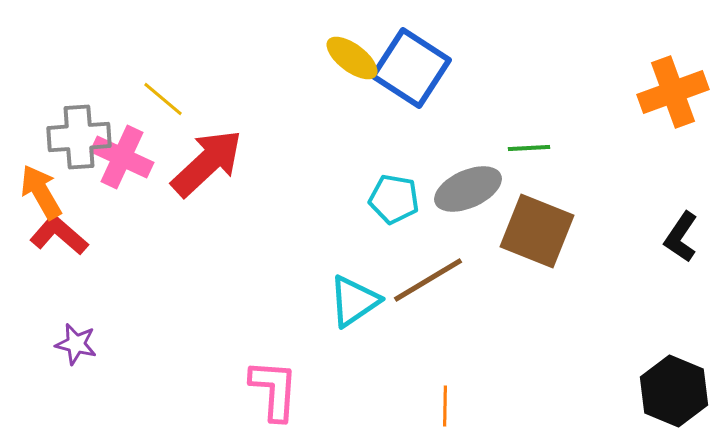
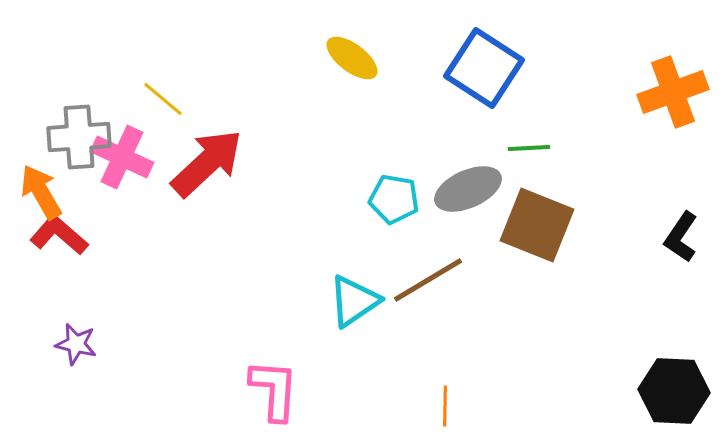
blue square: moved 73 px right
brown square: moved 6 px up
black hexagon: rotated 20 degrees counterclockwise
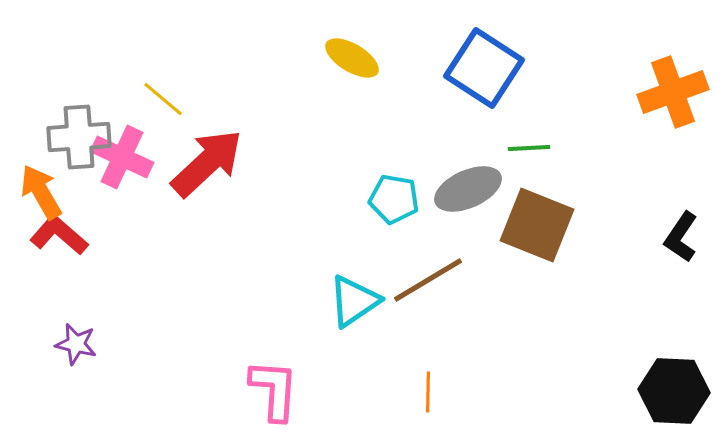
yellow ellipse: rotated 6 degrees counterclockwise
orange line: moved 17 px left, 14 px up
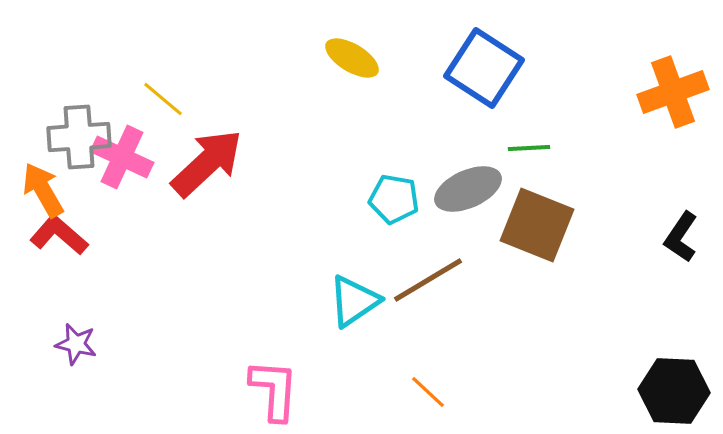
orange arrow: moved 2 px right, 2 px up
orange line: rotated 48 degrees counterclockwise
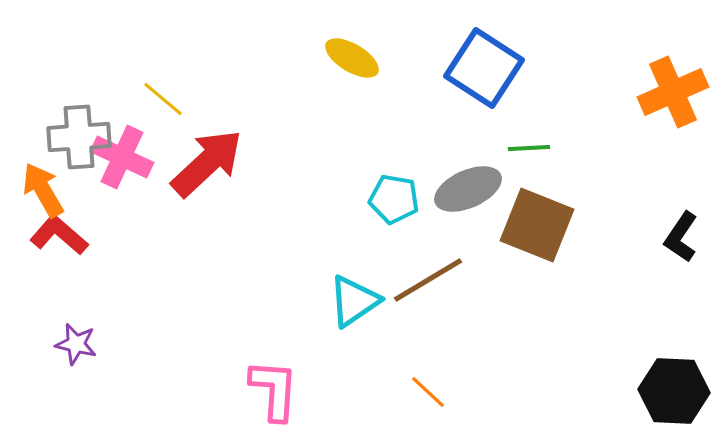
orange cross: rotated 4 degrees counterclockwise
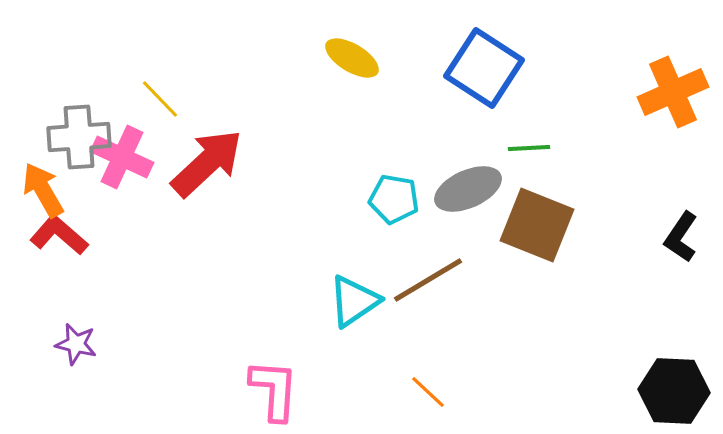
yellow line: moved 3 px left; rotated 6 degrees clockwise
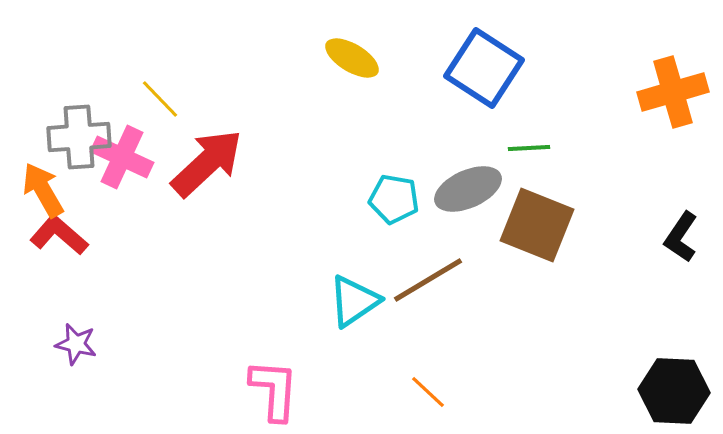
orange cross: rotated 8 degrees clockwise
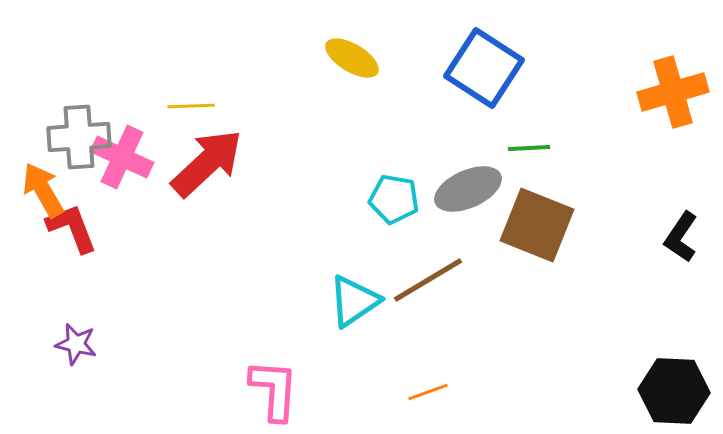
yellow line: moved 31 px right, 7 px down; rotated 48 degrees counterclockwise
red L-shape: moved 13 px right, 7 px up; rotated 28 degrees clockwise
orange line: rotated 63 degrees counterclockwise
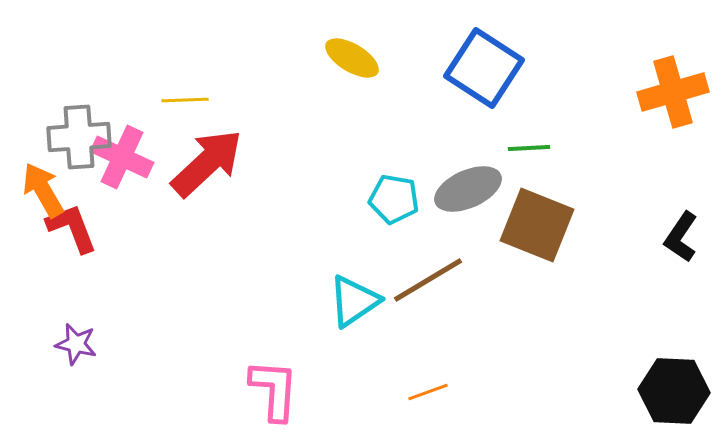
yellow line: moved 6 px left, 6 px up
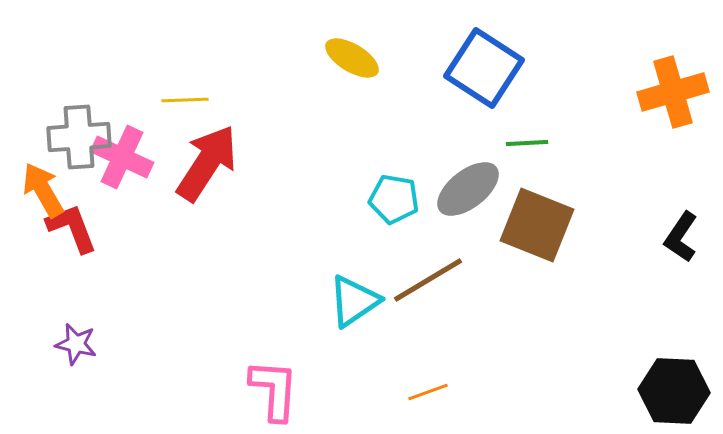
green line: moved 2 px left, 5 px up
red arrow: rotated 14 degrees counterclockwise
gray ellipse: rotated 14 degrees counterclockwise
